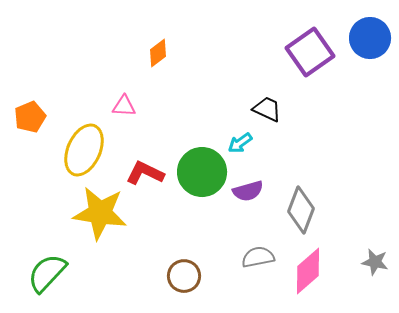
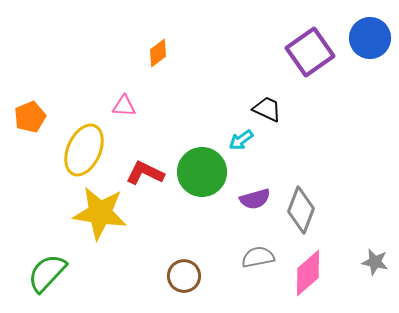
cyan arrow: moved 1 px right, 3 px up
purple semicircle: moved 7 px right, 8 px down
pink diamond: moved 2 px down
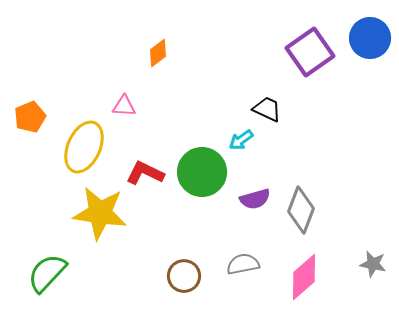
yellow ellipse: moved 3 px up
gray semicircle: moved 15 px left, 7 px down
gray star: moved 2 px left, 2 px down
pink diamond: moved 4 px left, 4 px down
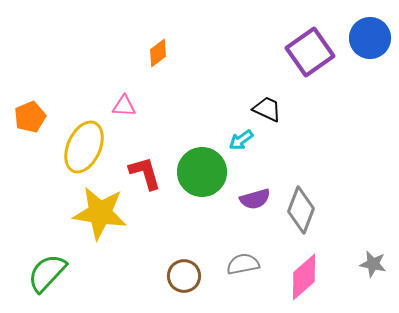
red L-shape: rotated 48 degrees clockwise
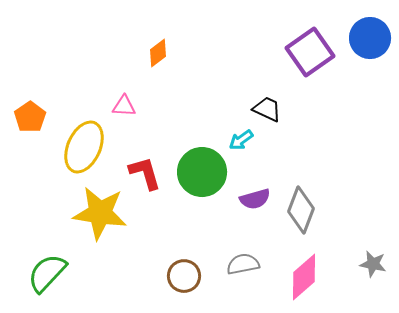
orange pentagon: rotated 12 degrees counterclockwise
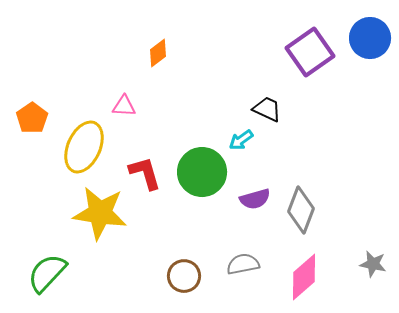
orange pentagon: moved 2 px right, 1 px down
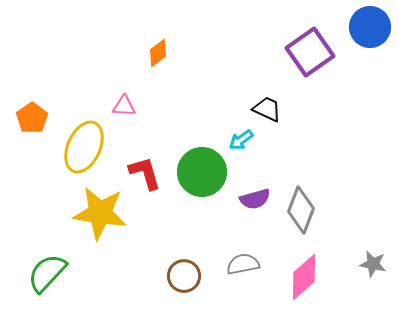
blue circle: moved 11 px up
